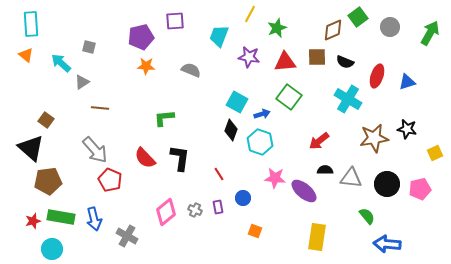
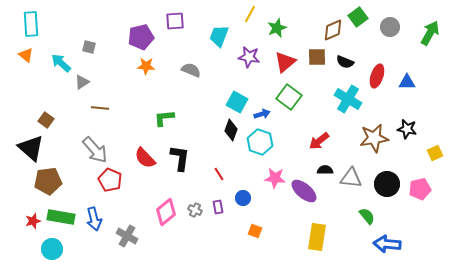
red triangle at (285, 62): rotated 35 degrees counterclockwise
blue triangle at (407, 82): rotated 18 degrees clockwise
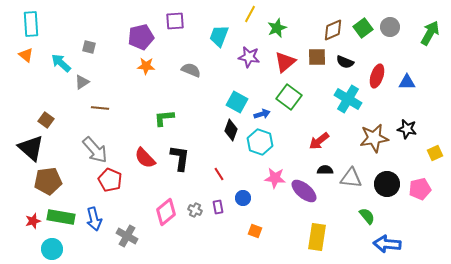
green square at (358, 17): moved 5 px right, 11 px down
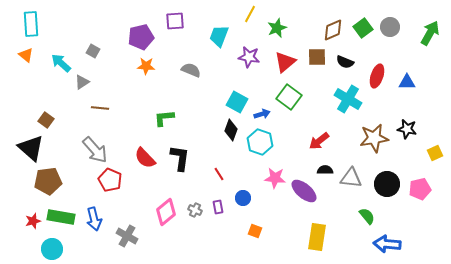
gray square at (89, 47): moved 4 px right, 4 px down; rotated 16 degrees clockwise
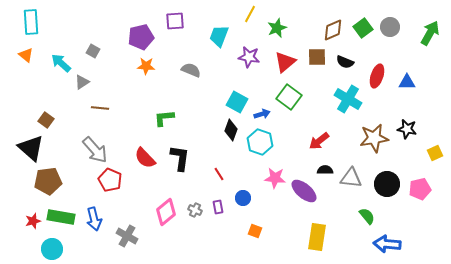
cyan rectangle at (31, 24): moved 2 px up
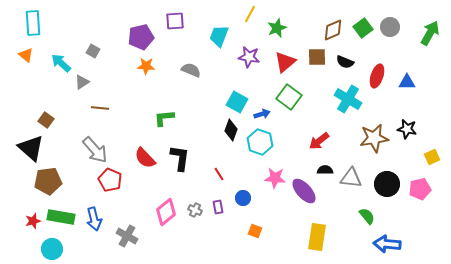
cyan rectangle at (31, 22): moved 2 px right, 1 px down
yellow square at (435, 153): moved 3 px left, 4 px down
purple ellipse at (304, 191): rotated 8 degrees clockwise
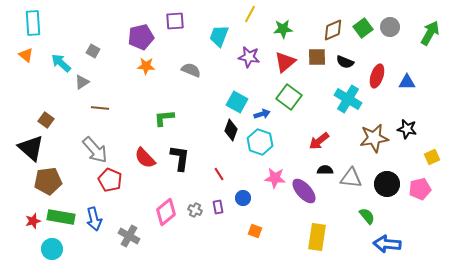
green star at (277, 28): moved 6 px right, 1 px down; rotated 18 degrees clockwise
gray cross at (127, 236): moved 2 px right
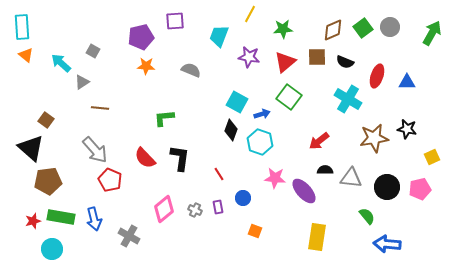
cyan rectangle at (33, 23): moved 11 px left, 4 px down
green arrow at (430, 33): moved 2 px right
black circle at (387, 184): moved 3 px down
pink diamond at (166, 212): moved 2 px left, 3 px up
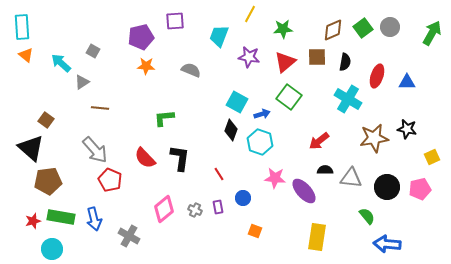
black semicircle at (345, 62): rotated 102 degrees counterclockwise
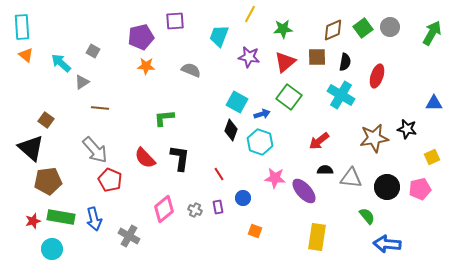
blue triangle at (407, 82): moved 27 px right, 21 px down
cyan cross at (348, 99): moved 7 px left, 4 px up
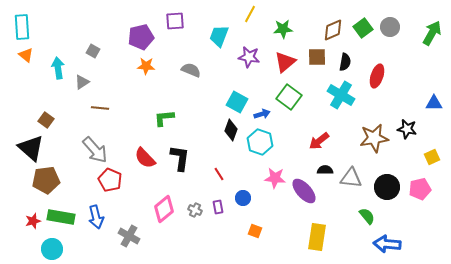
cyan arrow at (61, 63): moved 3 px left, 5 px down; rotated 40 degrees clockwise
brown pentagon at (48, 181): moved 2 px left, 1 px up
blue arrow at (94, 219): moved 2 px right, 2 px up
